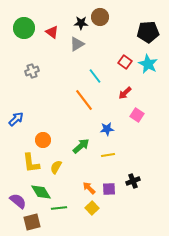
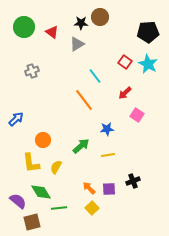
green circle: moved 1 px up
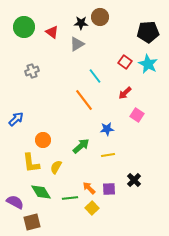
black cross: moved 1 px right, 1 px up; rotated 24 degrees counterclockwise
purple semicircle: moved 3 px left, 1 px down; rotated 12 degrees counterclockwise
green line: moved 11 px right, 10 px up
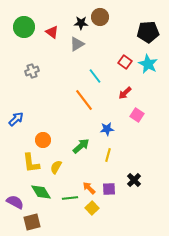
yellow line: rotated 64 degrees counterclockwise
